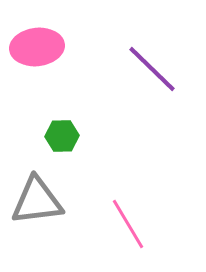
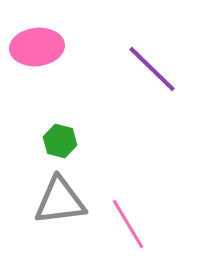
green hexagon: moved 2 px left, 5 px down; rotated 16 degrees clockwise
gray triangle: moved 23 px right
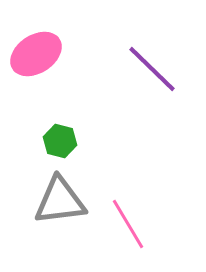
pink ellipse: moved 1 px left, 7 px down; rotated 27 degrees counterclockwise
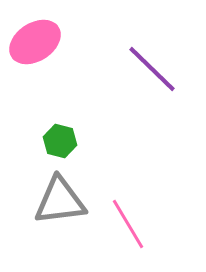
pink ellipse: moved 1 px left, 12 px up
